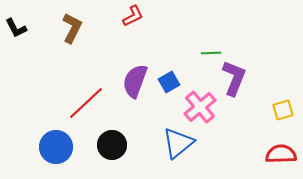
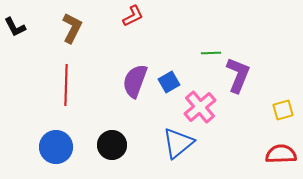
black L-shape: moved 1 px left, 1 px up
purple L-shape: moved 4 px right, 3 px up
red line: moved 20 px left, 18 px up; rotated 45 degrees counterclockwise
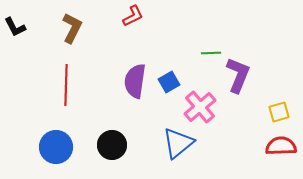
purple semicircle: rotated 12 degrees counterclockwise
yellow square: moved 4 px left, 2 px down
red semicircle: moved 8 px up
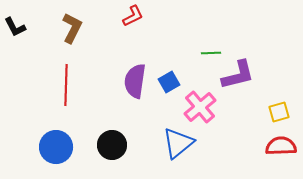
purple L-shape: rotated 54 degrees clockwise
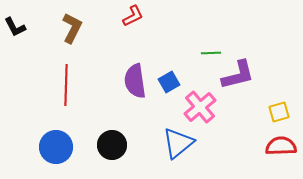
purple semicircle: rotated 16 degrees counterclockwise
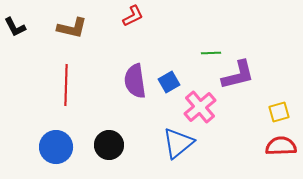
brown L-shape: rotated 76 degrees clockwise
black circle: moved 3 px left
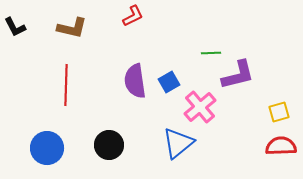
blue circle: moved 9 px left, 1 px down
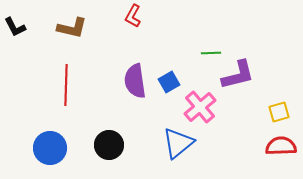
red L-shape: rotated 145 degrees clockwise
blue circle: moved 3 px right
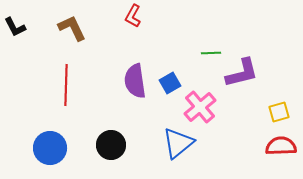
brown L-shape: rotated 128 degrees counterclockwise
purple L-shape: moved 4 px right, 2 px up
blue square: moved 1 px right, 1 px down
black circle: moved 2 px right
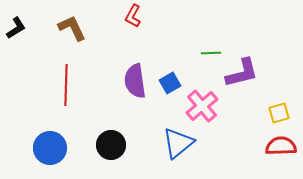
black L-shape: moved 1 px right, 1 px down; rotated 95 degrees counterclockwise
pink cross: moved 2 px right, 1 px up
yellow square: moved 1 px down
